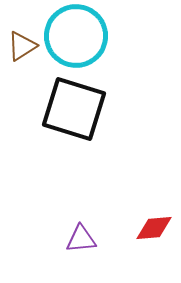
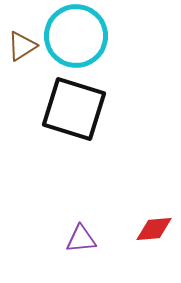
red diamond: moved 1 px down
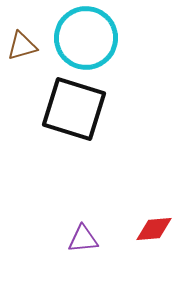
cyan circle: moved 10 px right, 2 px down
brown triangle: rotated 16 degrees clockwise
purple triangle: moved 2 px right
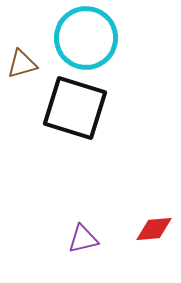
brown triangle: moved 18 px down
black square: moved 1 px right, 1 px up
purple triangle: rotated 8 degrees counterclockwise
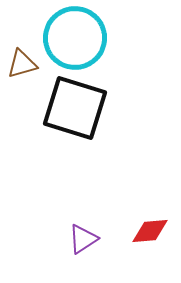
cyan circle: moved 11 px left
red diamond: moved 4 px left, 2 px down
purple triangle: rotated 20 degrees counterclockwise
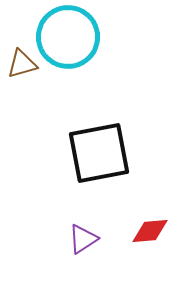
cyan circle: moved 7 px left, 1 px up
black square: moved 24 px right, 45 px down; rotated 28 degrees counterclockwise
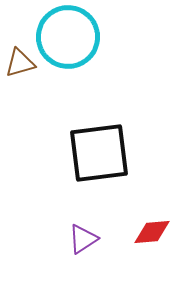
brown triangle: moved 2 px left, 1 px up
black square: rotated 4 degrees clockwise
red diamond: moved 2 px right, 1 px down
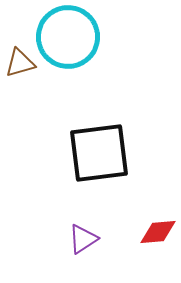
red diamond: moved 6 px right
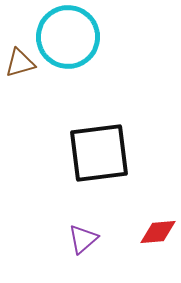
purple triangle: rotated 8 degrees counterclockwise
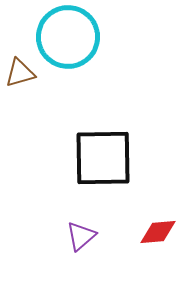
brown triangle: moved 10 px down
black square: moved 4 px right, 5 px down; rotated 6 degrees clockwise
purple triangle: moved 2 px left, 3 px up
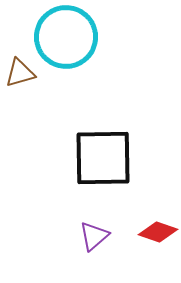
cyan circle: moved 2 px left
red diamond: rotated 24 degrees clockwise
purple triangle: moved 13 px right
